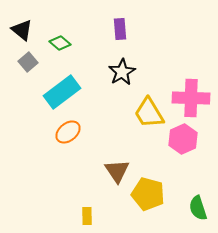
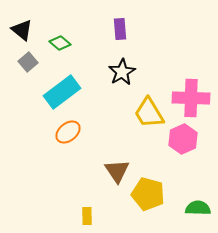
green semicircle: rotated 110 degrees clockwise
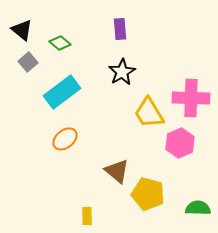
orange ellipse: moved 3 px left, 7 px down
pink hexagon: moved 3 px left, 4 px down
brown triangle: rotated 16 degrees counterclockwise
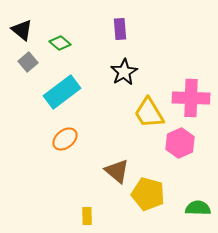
black star: moved 2 px right
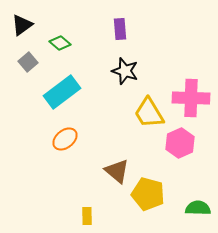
black triangle: moved 5 px up; rotated 45 degrees clockwise
black star: moved 1 px right, 1 px up; rotated 24 degrees counterclockwise
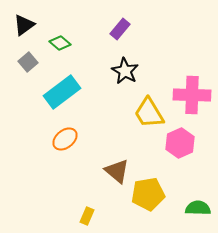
black triangle: moved 2 px right
purple rectangle: rotated 45 degrees clockwise
black star: rotated 12 degrees clockwise
pink cross: moved 1 px right, 3 px up
yellow pentagon: rotated 24 degrees counterclockwise
yellow rectangle: rotated 24 degrees clockwise
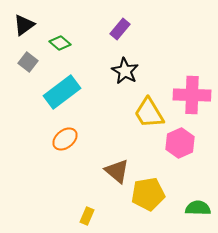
gray square: rotated 12 degrees counterclockwise
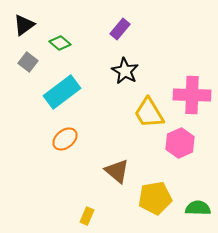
yellow pentagon: moved 7 px right, 4 px down
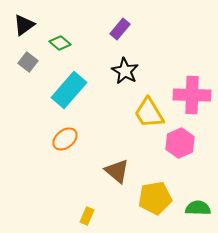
cyan rectangle: moved 7 px right, 2 px up; rotated 12 degrees counterclockwise
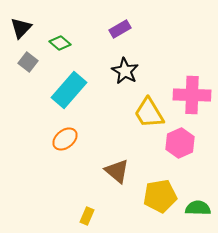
black triangle: moved 3 px left, 3 px down; rotated 10 degrees counterclockwise
purple rectangle: rotated 20 degrees clockwise
yellow pentagon: moved 5 px right, 2 px up
